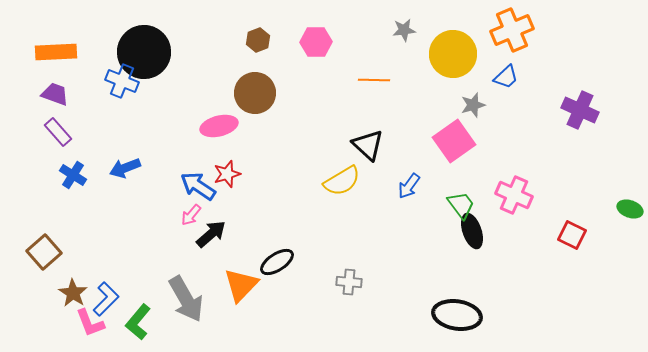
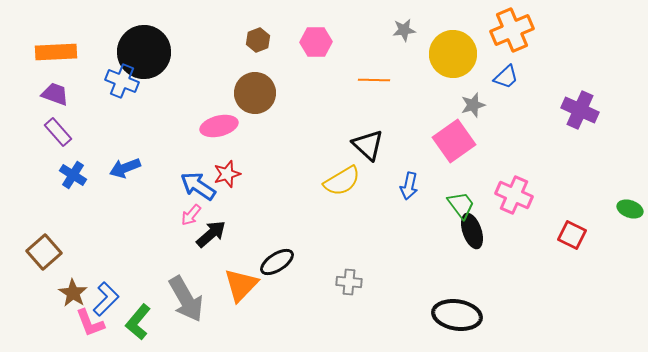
blue arrow at (409, 186): rotated 24 degrees counterclockwise
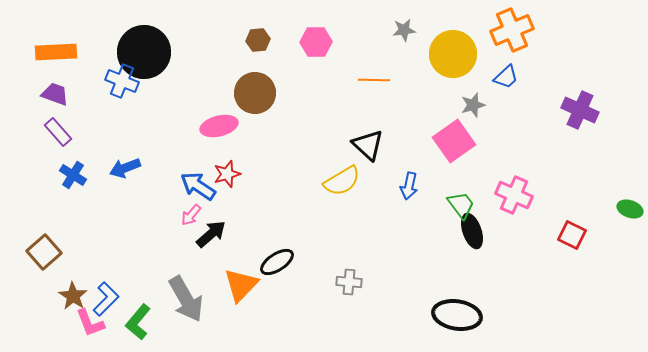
brown hexagon at (258, 40): rotated 15 degrees clockwise
brown star at (73, 293): moved 3 px down
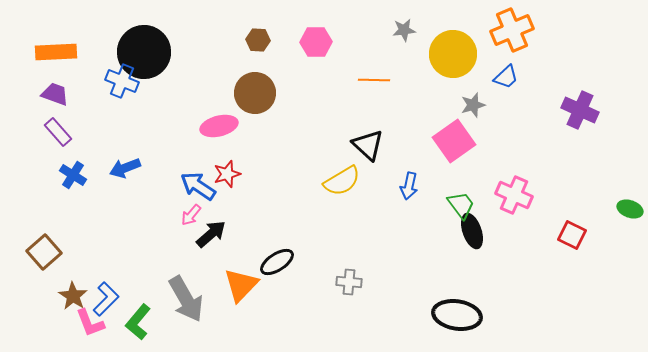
brown hexagon at (258, 40): rotated 10 degrees clockwise
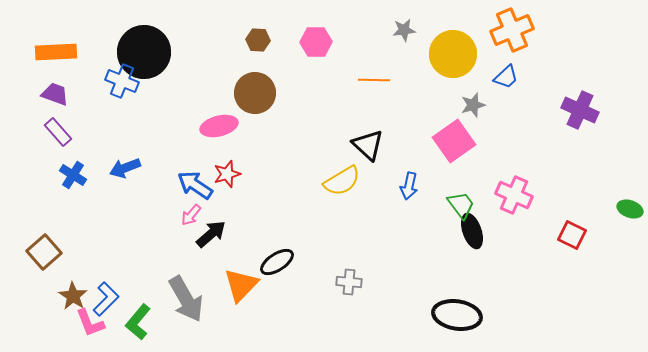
blue arrow at (198, 186): moved 3 px left, 1 px up
